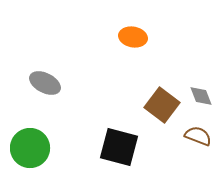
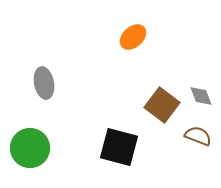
orange ellipse: rotated 52 degrees counterclockwise
gray ellipse: moved 1 px left; rotated 52 degrees clockwise
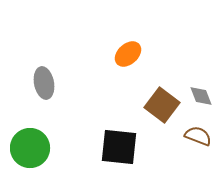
orange ellipse: moved 5 px left, 17 px down
black square: rotated 9 degrees counterclockwise
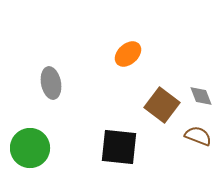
gray ellipse: moved 7 px right
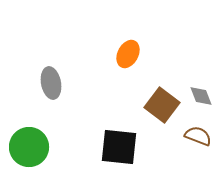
orange ellipse: rotated 20 degrees counterclockwise
green circle: moved 1 px left, 1 px up
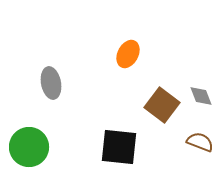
brown semicircle: moved 2 px right, 6 px down
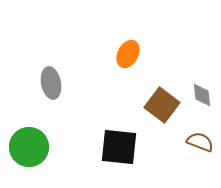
gray diamond: moved 1 px right, 1 px up; rotated 15 degrees clockwise
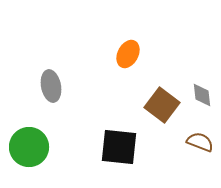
gray ellipse: moved 3 px down
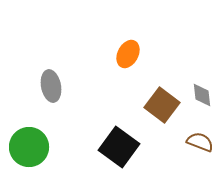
black square: rotated 30 degrees clockwise
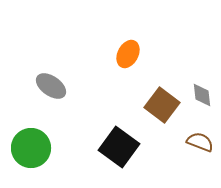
gray ellipse: rotated 44 degrees counterclockwise
green circle: moved 2 px right, 1 px down
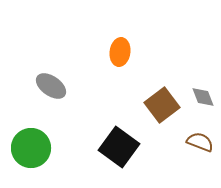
orange ellipse: moved 8 px left, 2 px up; rotated 20 degrees counterclockwise
gray diamond: moved 1 px right, 2 px down; rotated 15 degrees counterclockwise
brown square: rotated 16 degrees clockwise
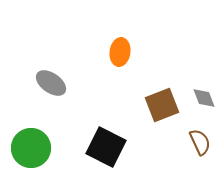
gray ellipse: moved 3 px up
gray diamond: moved 1 px right, 1 px down
brown square: rotated 16 degrees clockwise
brown semicircle: rotated 44 degrees clockwise
black square: moved 13 px left; rotated 9 degrees counterclockwise
